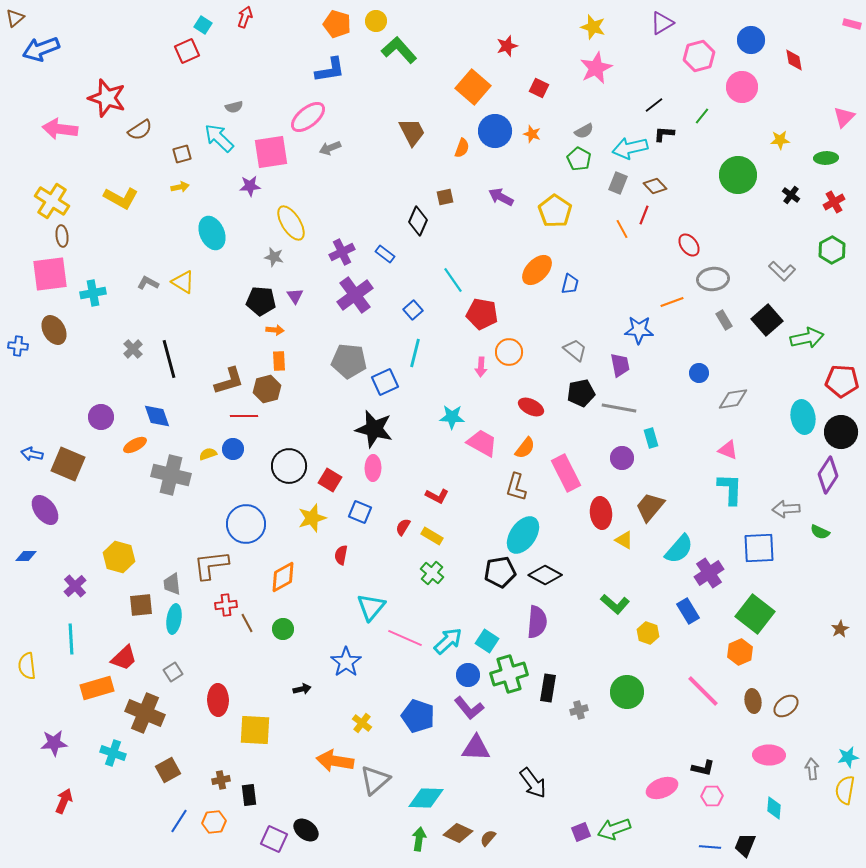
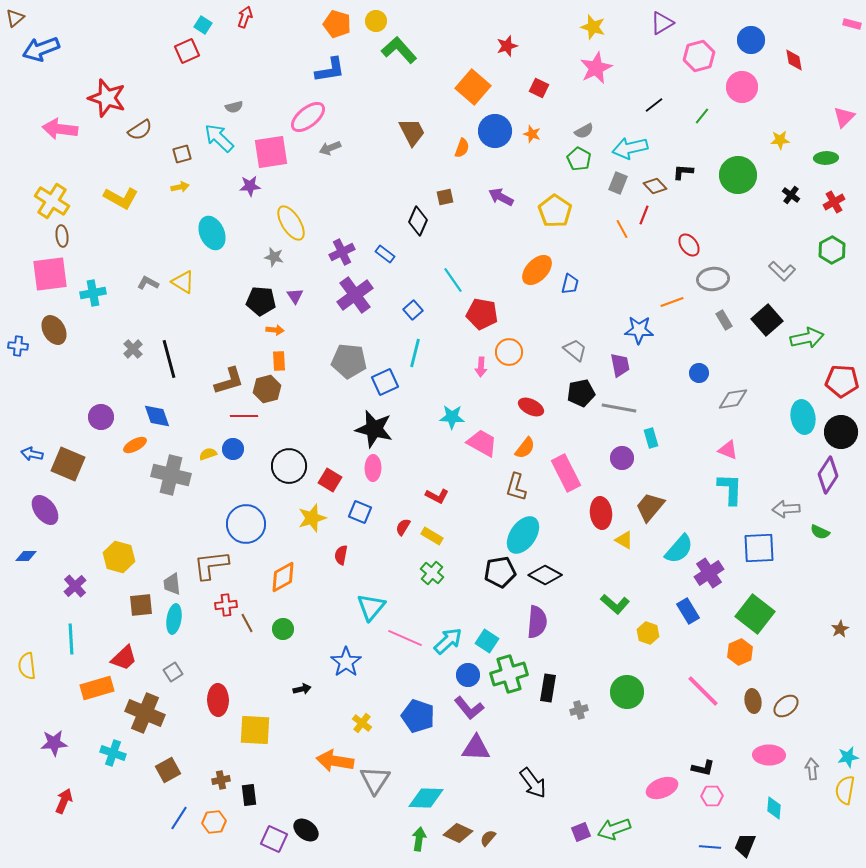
black L-shape at (664, 134): moved 19 px right, 38 px down
gray triangle at (375, 780): rotated 16 degrees counterclockwise
blue line at (179, 821): moved 3 px up
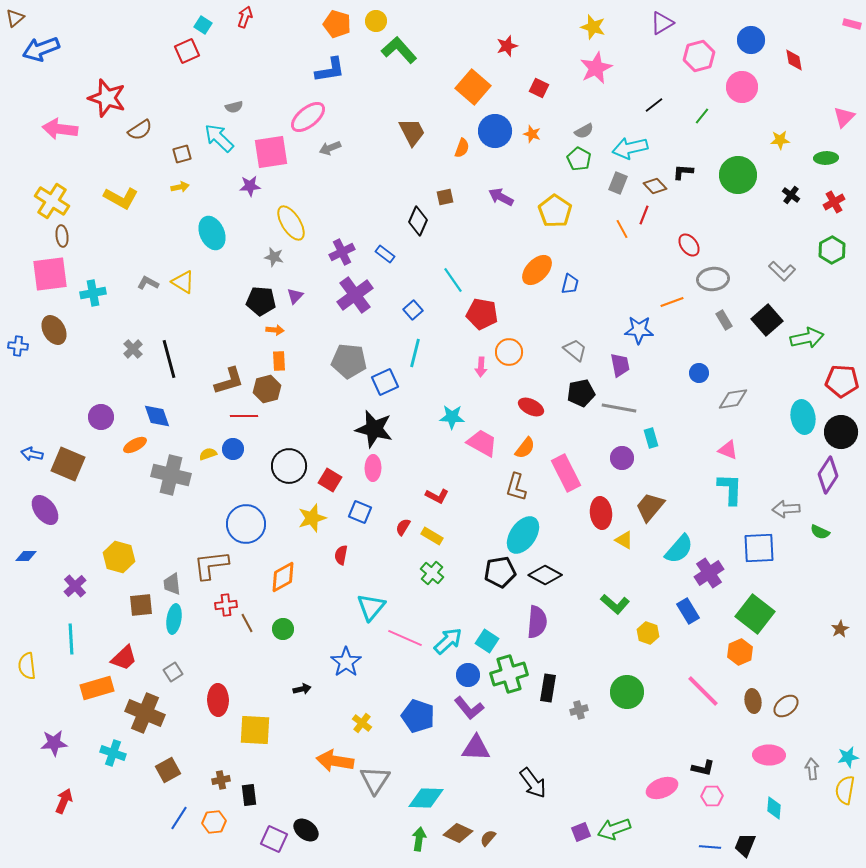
purple triangle at (295, 296): rotated 18 degrees clockwise
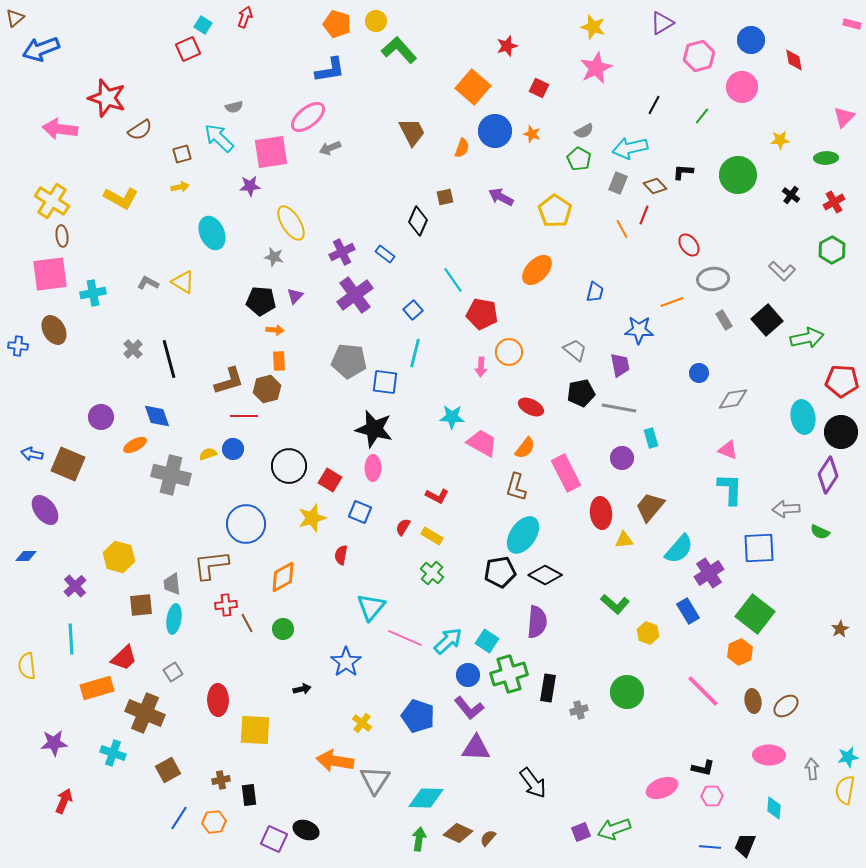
red square at (187, 51): moved 1 px right, 2 px up
black line at (654, 105): rotated 24 degrees counterclockwise
blue trapezoid at (570, 284): moved 25 px right, 8 px down
blue square at (385, 382): rotated 32 degrees clockwise
yellow triangle at (624, 540): rotated 36 degrees counterclockwise
black ellipse at (306, 830): rotated 15 degrees counterclockwise
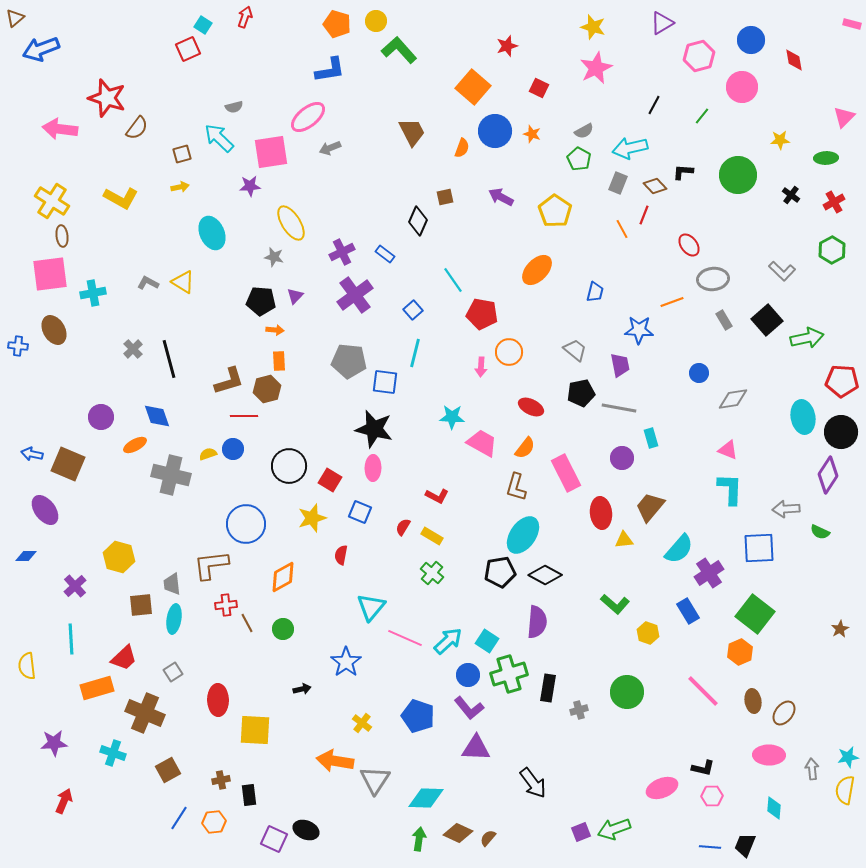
brown semicircle at (140, 130): moved 3 px left, 2 px up; rotated 20 degrees counterclockwise
brown ellipse at (786, 706): moved 2 px left, 7 px down; rotated 15 degrees counterclockwise
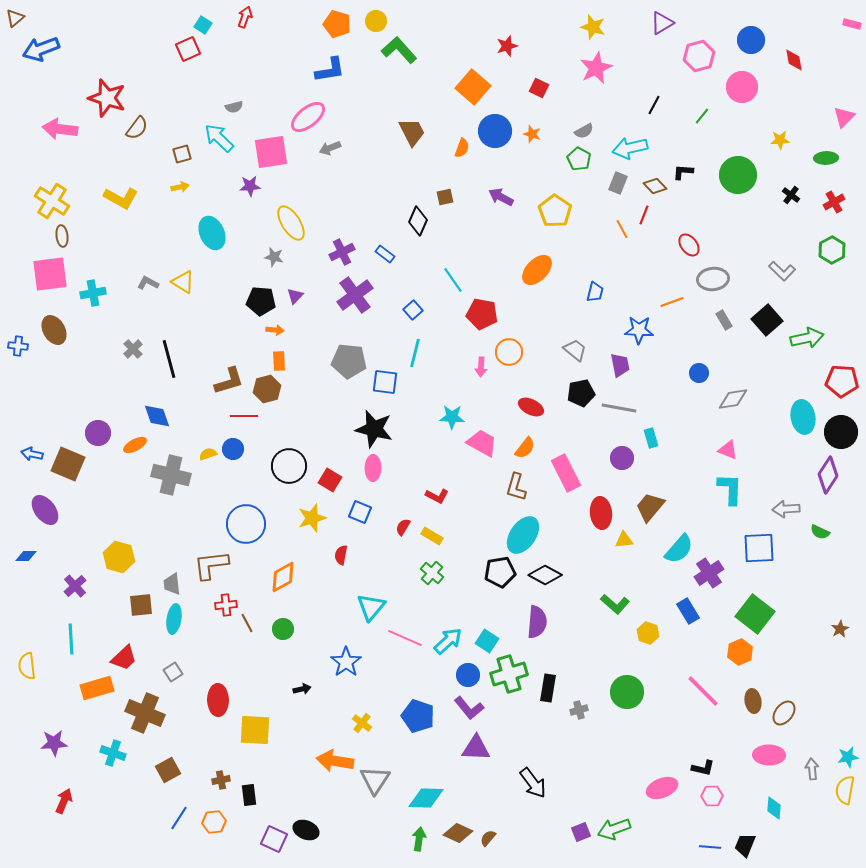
purple circle at (101, 417): moved 3 px left, 16 px down
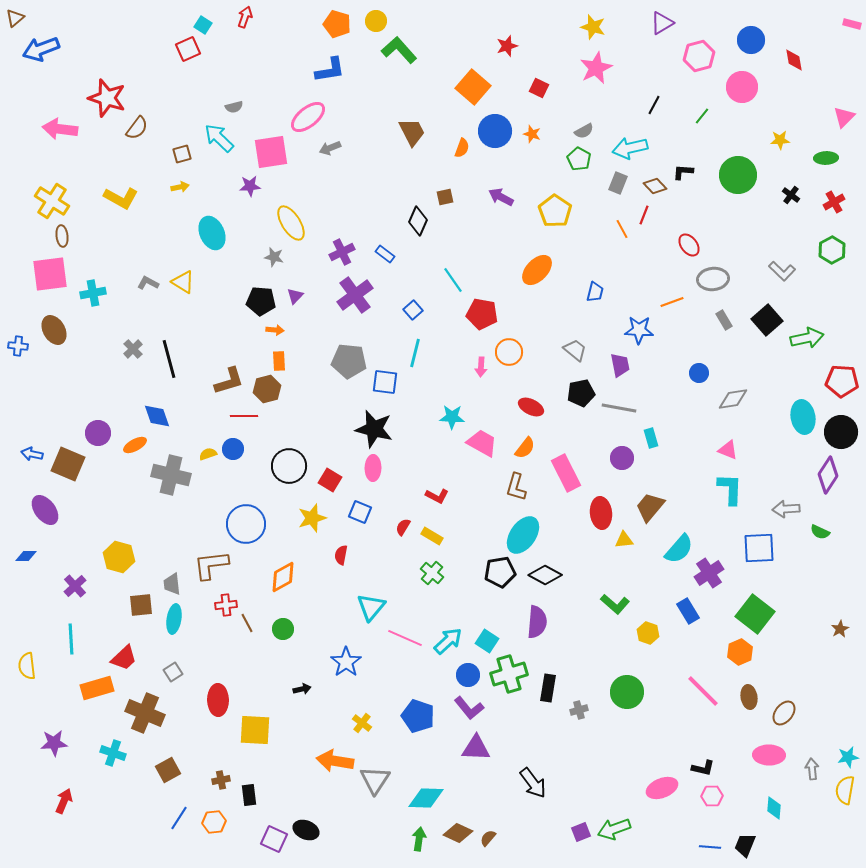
brown ellipse at (753, 701): moved 4 px left, 4 px up
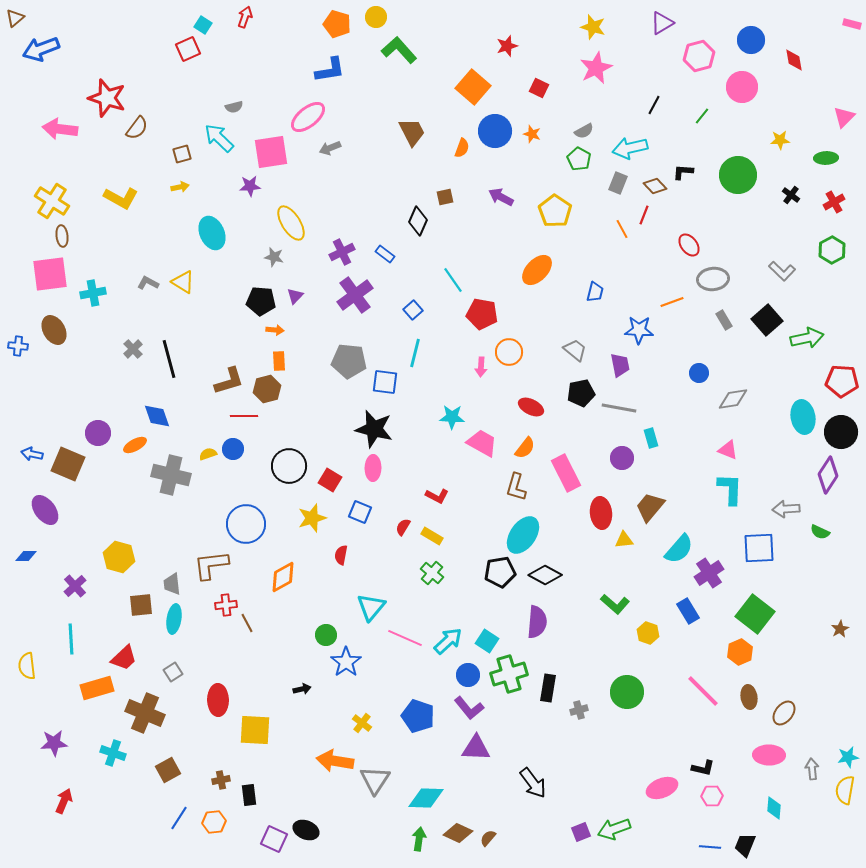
yellow circle at (376, 21): moved 4 px up
green circle at (283, 629): moved 43 px right, 6 px down
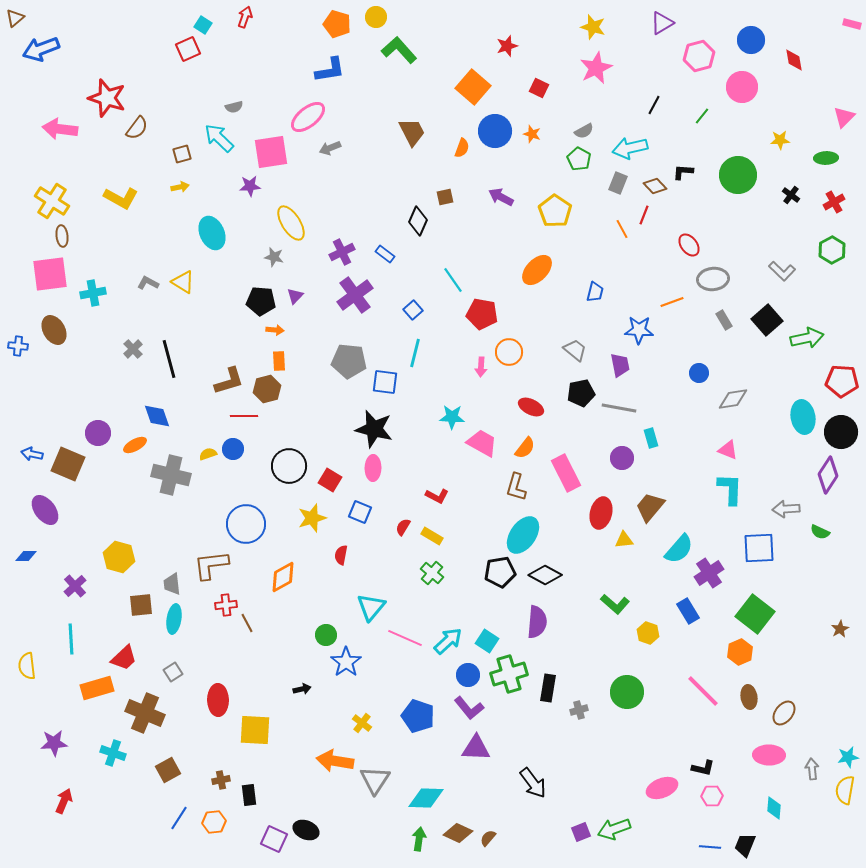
red ellipse at (601, 513): rotated 20 degrees clockwise
